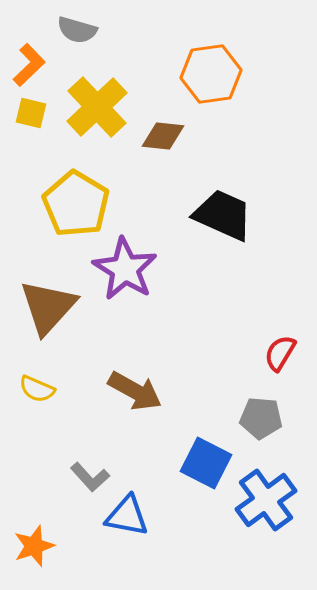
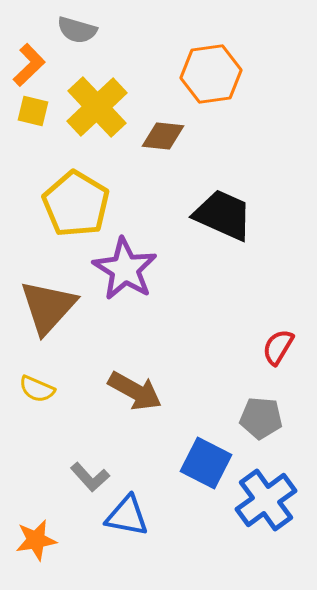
yellow square: moved 2 px right, 2 px up
red semicircle: moved 2 px left, 6 px up
orange star: moved 2 px right, 6 px up; rotated 9 degrees clockwise
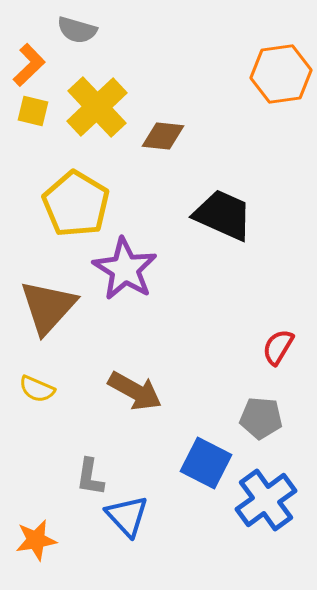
orange hexagon: moved 70 px right
gray L-shape: rotated 51 degrees clockwise
blue triangle: rotated 36 degrees clockwise
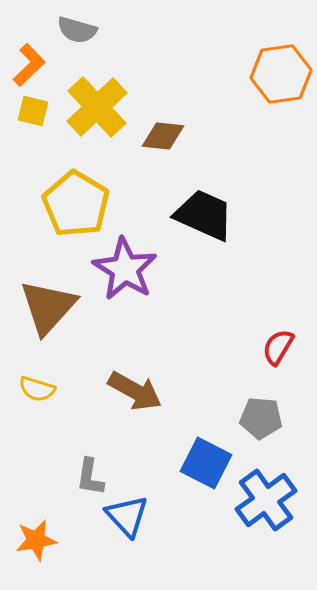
black trapezoid: moved 19 px left
yellow semicircle: rotated 6 degrees counterclockwise
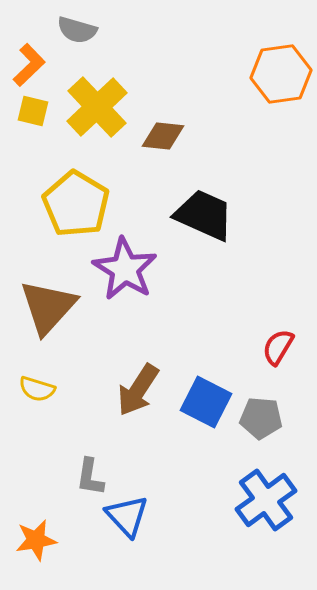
brown arrow: moved 3 px right, 1 px up; rotated 94 degrees clockwise
blue square: moved 61 px up
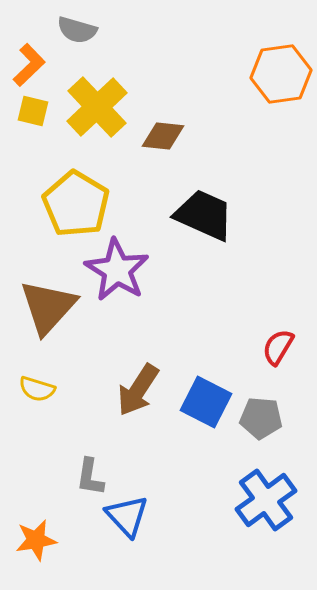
purple star: moved 8 px left, 1 px down
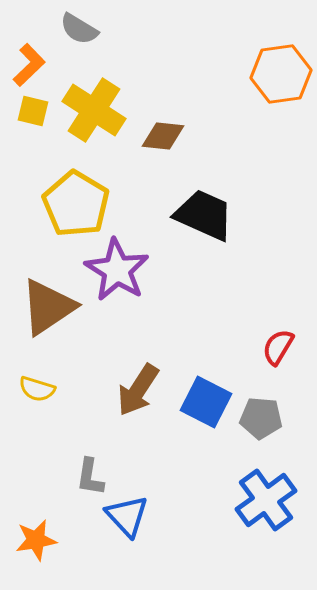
gray semicircle: moved 2 px right, 1 px up; rotated 15 degrees clockwise
yellow cross: moved 3 px left, 3 px down; rotated 14 degrees counterclockwise
brown triangle: rotated 14 degrees clockwise
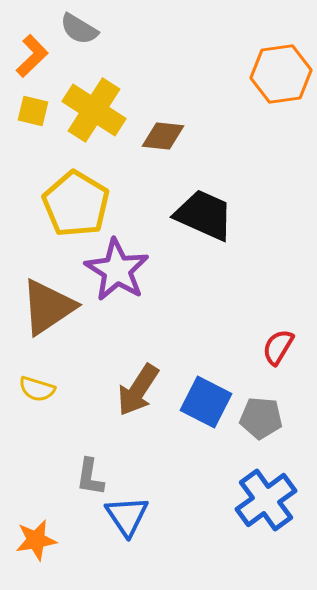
orange L-shape: moved 3 px right, 9 px up
blue triangle: rotated 9 degrees clockwise
